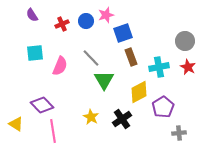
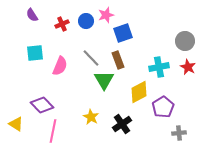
brown rectangle: moved 13 px left, 3 px down
black cross: moved 5 px down
pink line: rotated 20 degrees clockwise
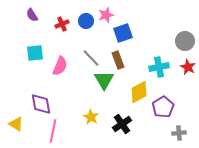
purple diamond: moved 1 px left, 1 px up; rotated 35 degrees clockwise
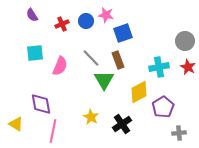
pink star: rotated 28 degrees clockwise
